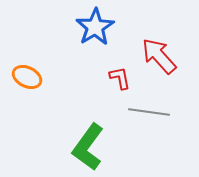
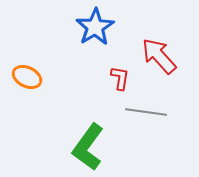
red L-shape: rotated 20 degrees clockwise
gray line: moved 3 px left
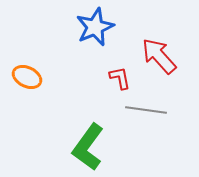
blue star: rotated 9 degrees clockwise
red L-shape: rotated 20 degrees counterclockwise
gray line: moved 2 px up
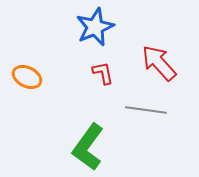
red arrow: moved 7 px down
red L-shape: moved 17 px left, 5 px up
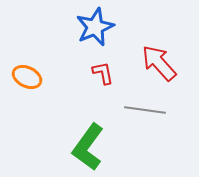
gray line: moved 1 px left
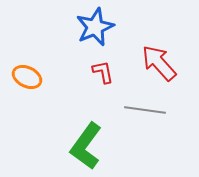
red L-shape: moved 1 px up
green L-shape: moved 2 px left, 1 px up
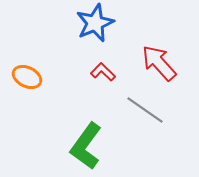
blue star: moved 4 px up
red L-shape: rotated 35 degrees counterclockwise
gray line: rotated 27 degrees clockwise
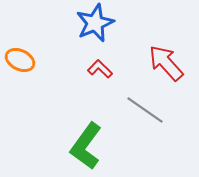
red arrow: moved 7 px right
red L-shape: moved 3 px left, 3 px up
orange ellipse: moved 7 px left, 17 px up
